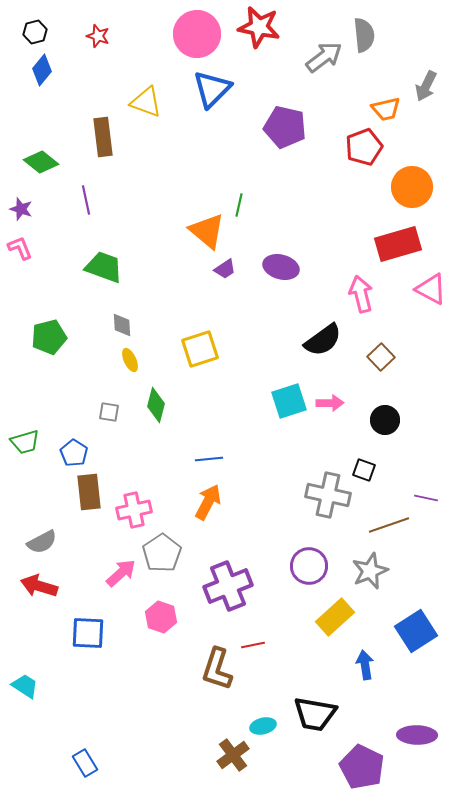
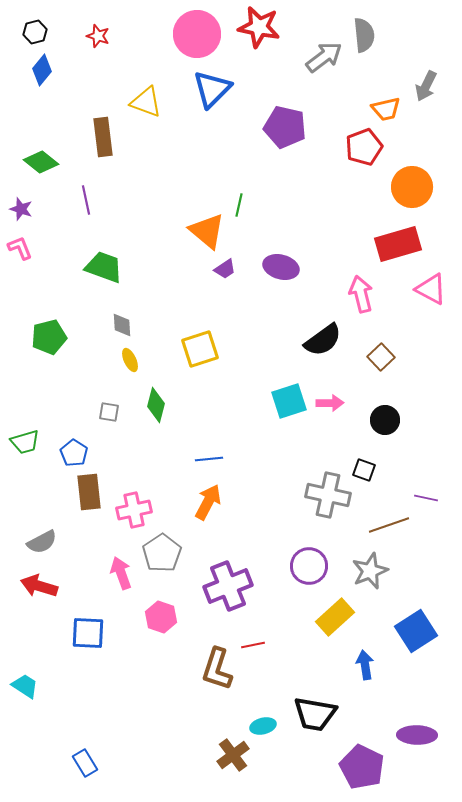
pink arrow at (121, 573): rotated 68 degrees counterclockwise
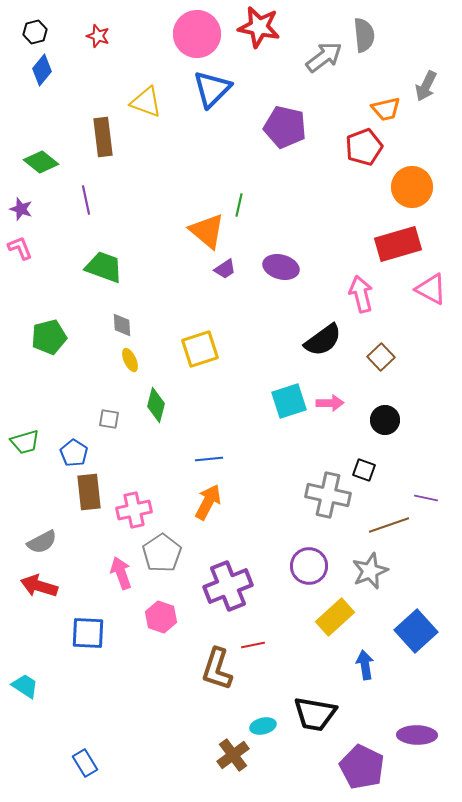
gray square at (109, 412): moved 7 px down
blue square at (416, 631): rotated 9 degrees counterclockwise
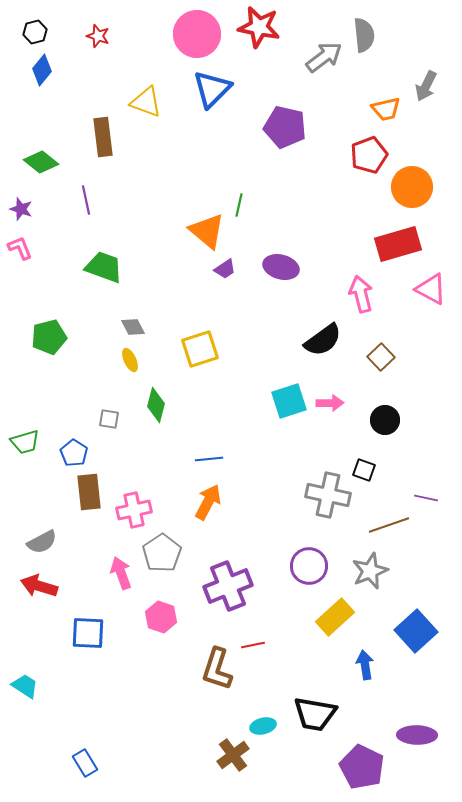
red pentagon at (364, 147): moved 5 px right, 8 px down
gray diamond at (122, 325): moved 11 px right, 2 px down; rotated 25 degrees counterclockwise
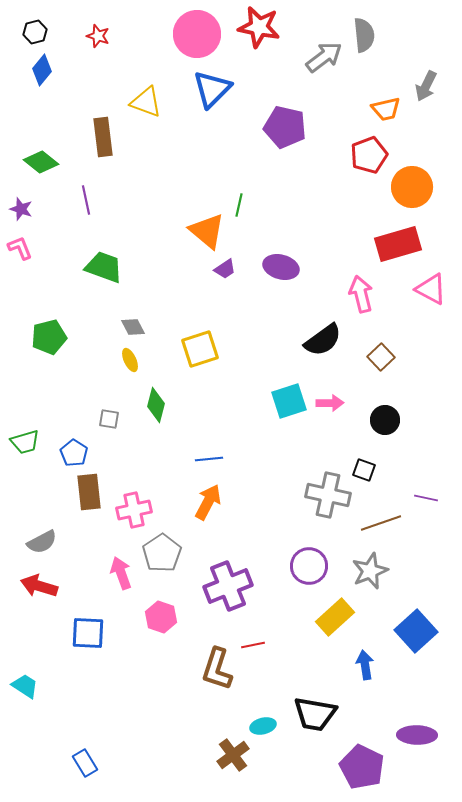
brown line at (389, 525): moved 8 px left, 2 px up
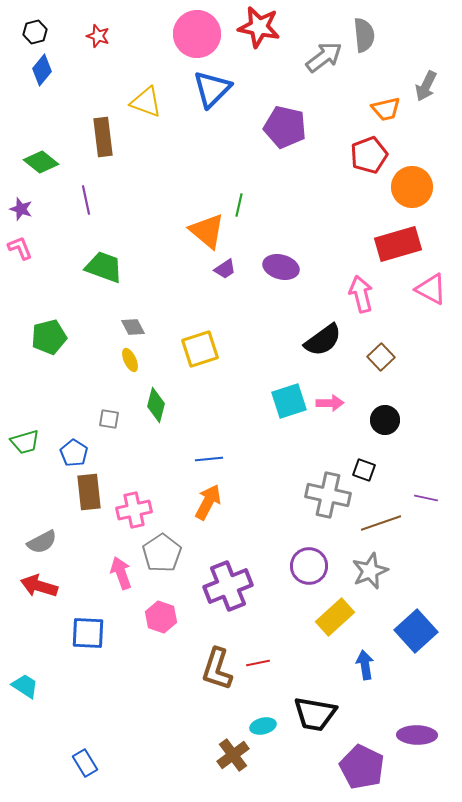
red line at (253, 645): moved 5 px right, 18 px down
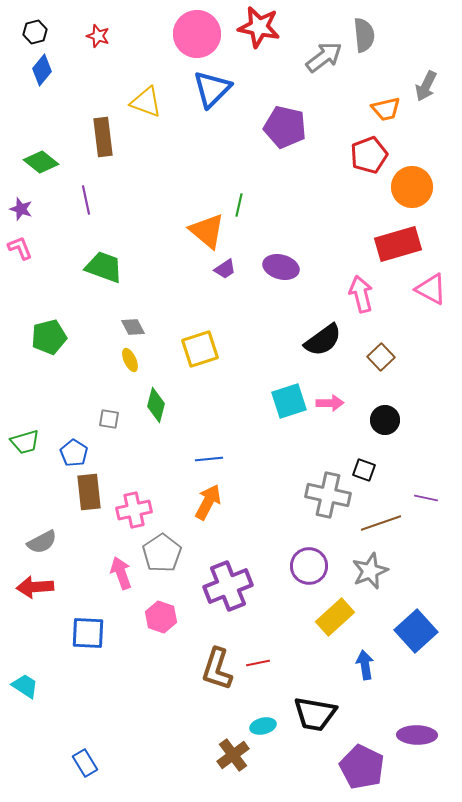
red arrow at (39, 586): moved 4 px left, 1 px down; rotated 21 degrees counterclockwise
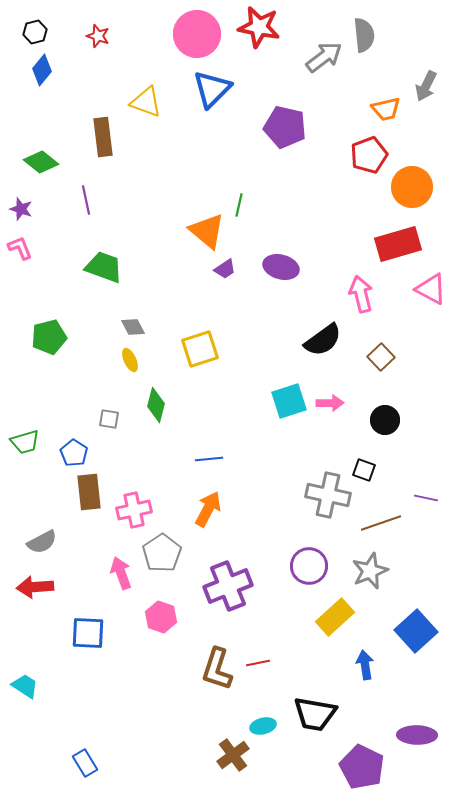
orange arrow at (208, 502): moved 7 px down
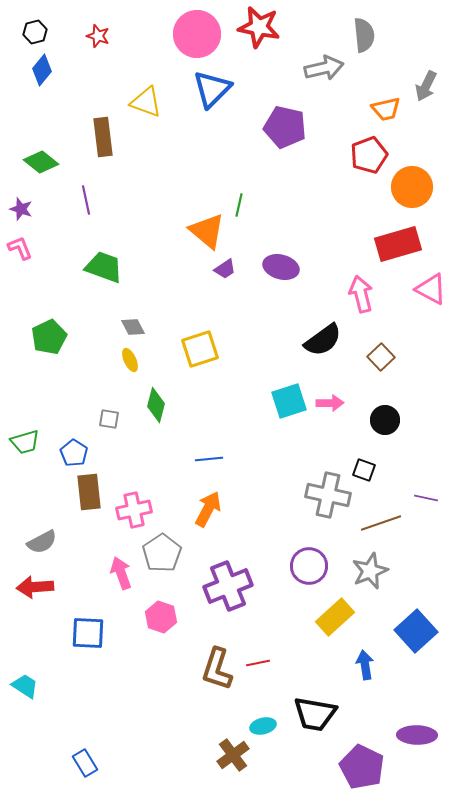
gray arrow at (324, 57): moved 11 px down; rotated 24 degrees clockwise
green pentagon at (49, 337): rotated 12 degrees counterclockwise
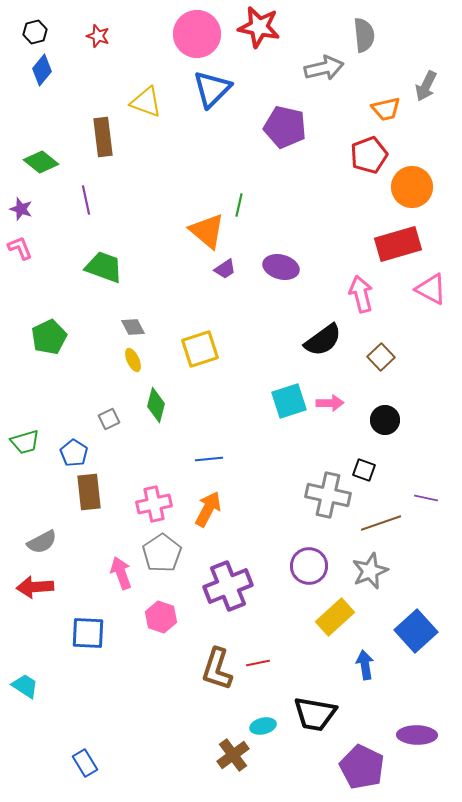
yellow ellipse at (130, 360): moved 3 px right
gray square at (109, 419): rotated 35 degrees counterclockwise
pink cross at (134, 510): moved 20 px right, 6 px up
